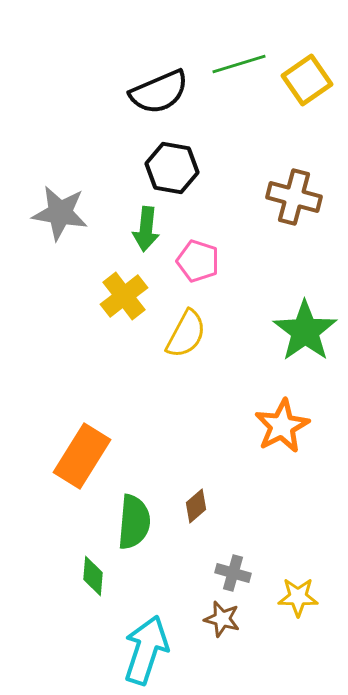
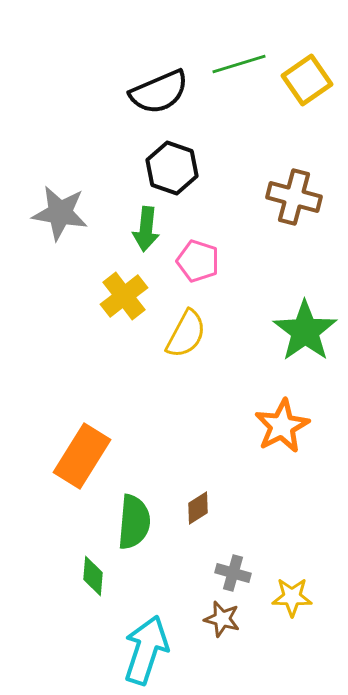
black hexagon: rotated 9 degrees clockwise
brown diamond: moved 2 px right, 2 px down; rotated 8 degrees clockwise
yellow star: moved 6 px left
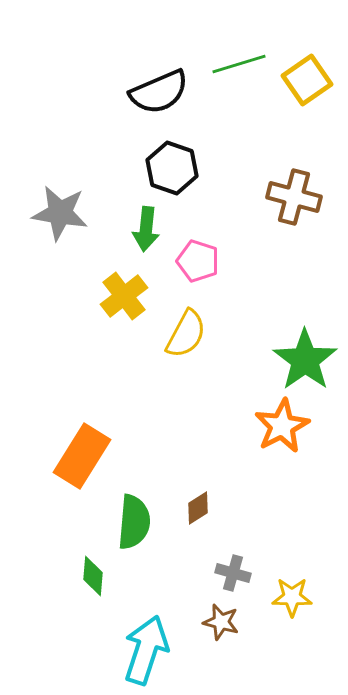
green star: moved 29 px down
brown star: moved 1 px left, 3 px down
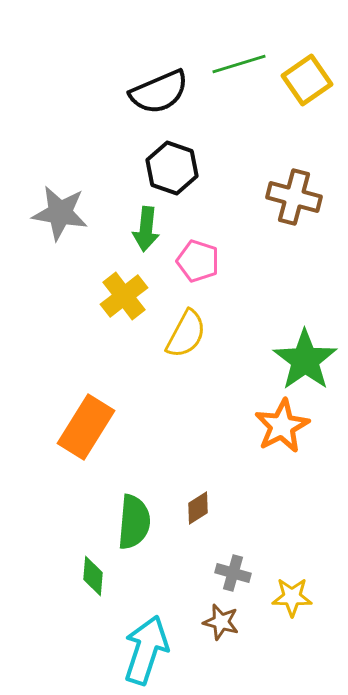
orange rectangle: moved 4 px right, 29 px up
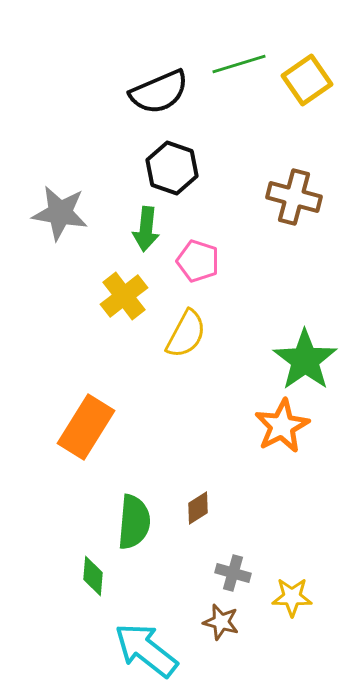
cyan arrow: rotated 70 degrees counterclockwise
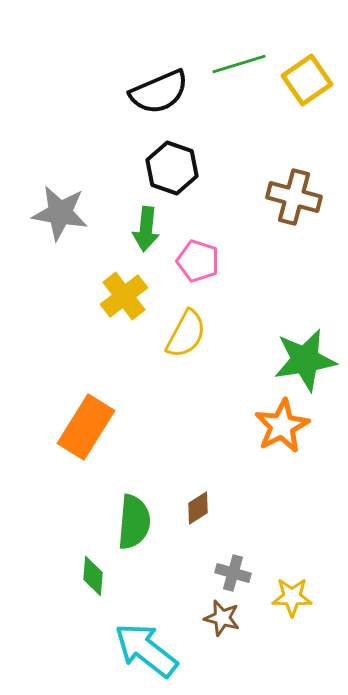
green star: rotated 26 degrees clockwise
brown star: moved 1 px right, 4 px up
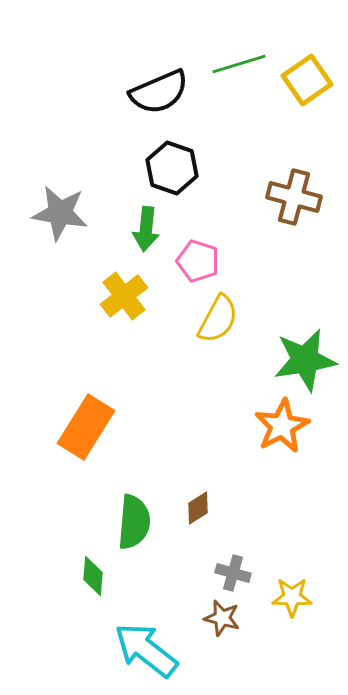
yellow semicircle: moved 32 px right, 15 px up
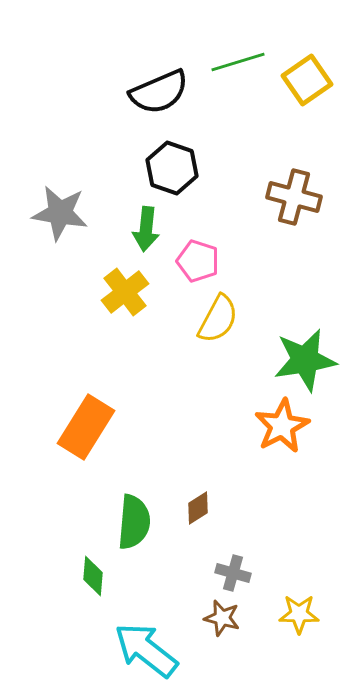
green line: moved 1 px left, 2 px up
yellow cross: moved 1 px right, 4 px up
yellow star: moved 7 px right, 17 px down
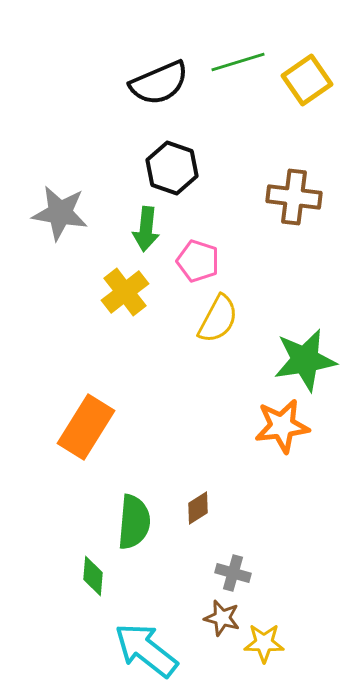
black semicircle: moved 9 px up
brown cross: rotated 8 degrees counterclockwise
orange star: rotated 20 degrees clockwise
yellow star: moved 35 px left, 29 px down
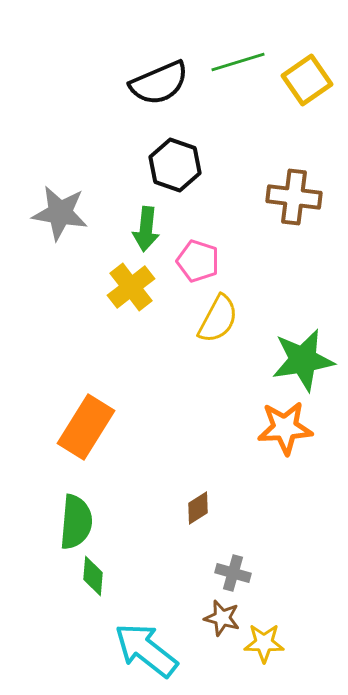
black hexagon: moved 3 px right, 3 px up
yellow cross: moved 6 px right, 5 px up
green star: moved 2 px left
orange star: moved 3 px right, 2 px down; rotated 4 degrees clockwise
green semicircle: moved 58 px left
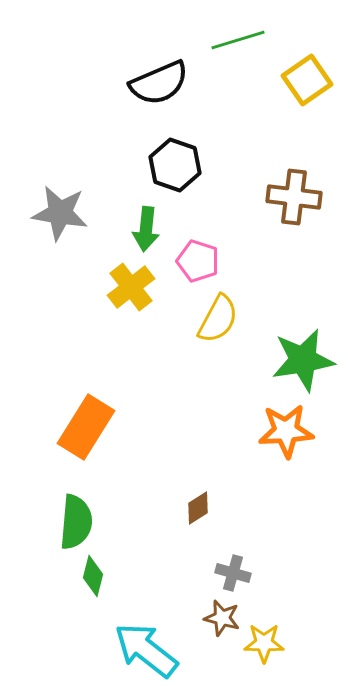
green line: moved 22 px up
orange star: moved 1 px right, 3 px down
green diamond: rotated 9 degrees clockwise
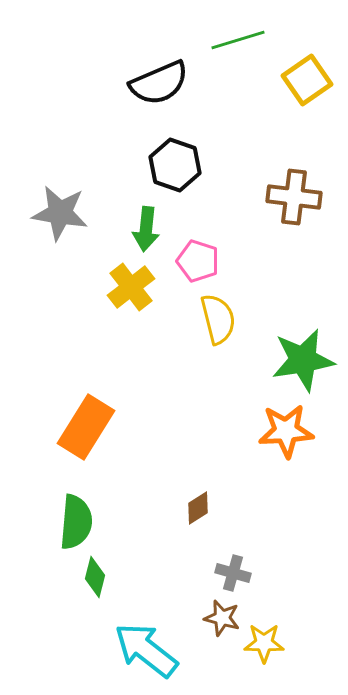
yellow semicircle: rotated 42 degrees counterclockwise
green diamond: moved 2 px right, 1 px down
